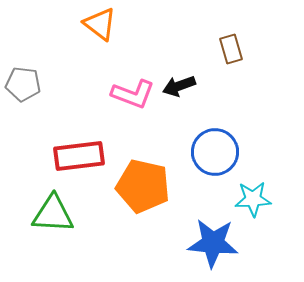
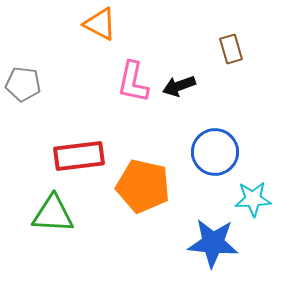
orange triangle: rotated 9 degrees counterclockwise
pink L-shape: moved 12 px up; rotated 81 degrees clockwise
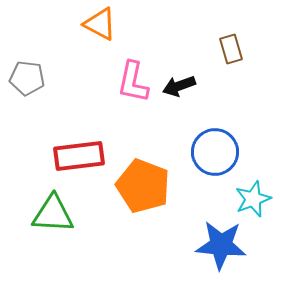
gray pentagon: moved 4 px right, 6 px up
orange pentagon: rotated 8 degrees clockwise
cyan star: rotated 18 degrees counterclockwise
blue star: moved 8 px right, 2 px down
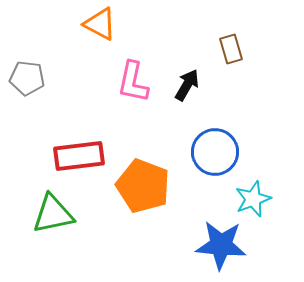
black arrow: moved 8 px right, 1 px up; rotated 140 degrees clockwise
green triangle: rotated 15 degrees counterclockwise
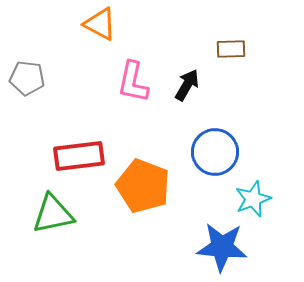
brown rectangle: rotated 76 degrees counterclockwise
blue star: moved 1 px right, 2 px down
